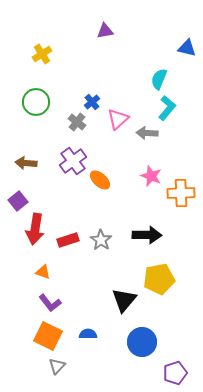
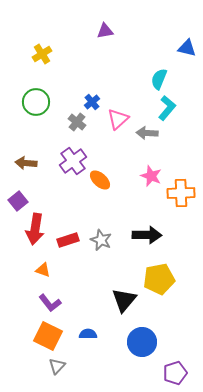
gray star: rotated 10 degrees counterclockwise
orange triangle: moved 2 px up
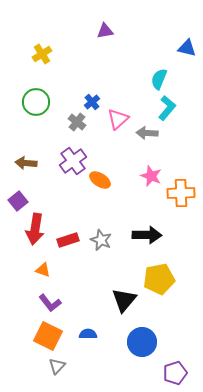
orange ellipse: rotated 10 degrees counterclockwise
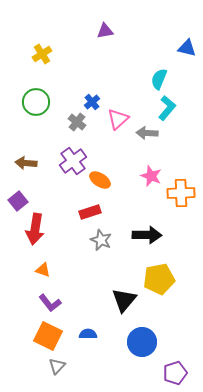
red rectangle: moved 22 px right, 28 px up
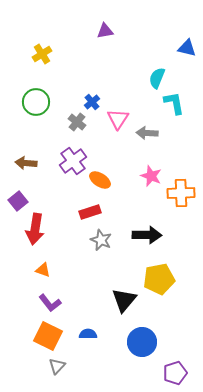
cyan semicircle: moved 2 px left, 1 px up
cyan L-shape: moved 7 px right, 5 px up; rotated 50 degrees counterclockwise
pink triangle: rotated 15 degrees counterclockwise
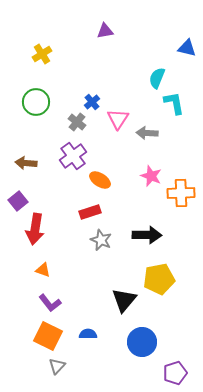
purple cross: moved 5 px up
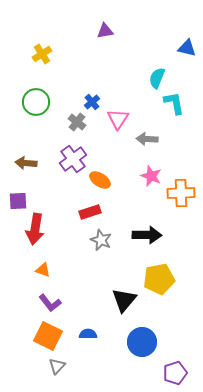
gray arrow: moved 6 px down
purple cross: moved 3 px down
purple square: rotated 36 degrees clockwise
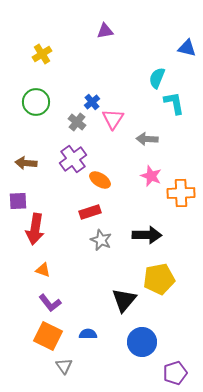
pink triangle: moved 5 px left
gray triangle: moved 7 px right; rotated 18 degrees counterclockwise
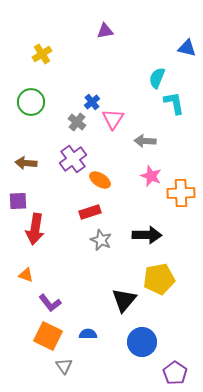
green circle: moved 5 px left
gray arrow: moved 2 px left, 2 px down
orange triangle: moved 17 px left, 5 px down
purple pentagon: rotated 20 degrees counterclockwise
